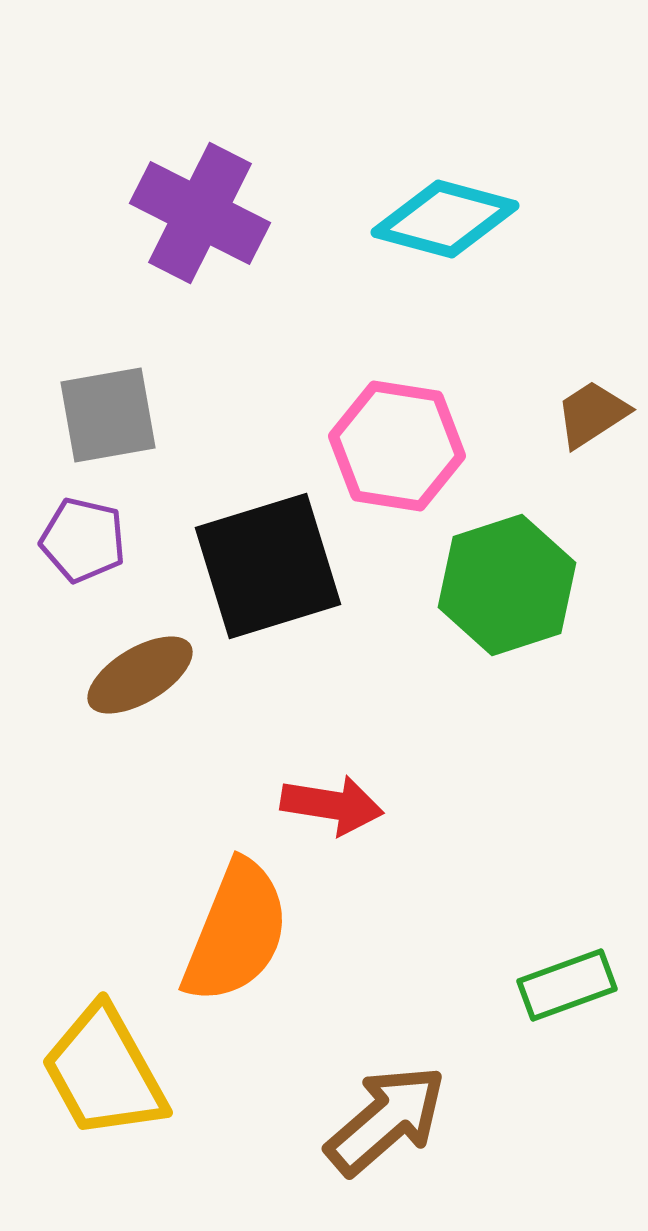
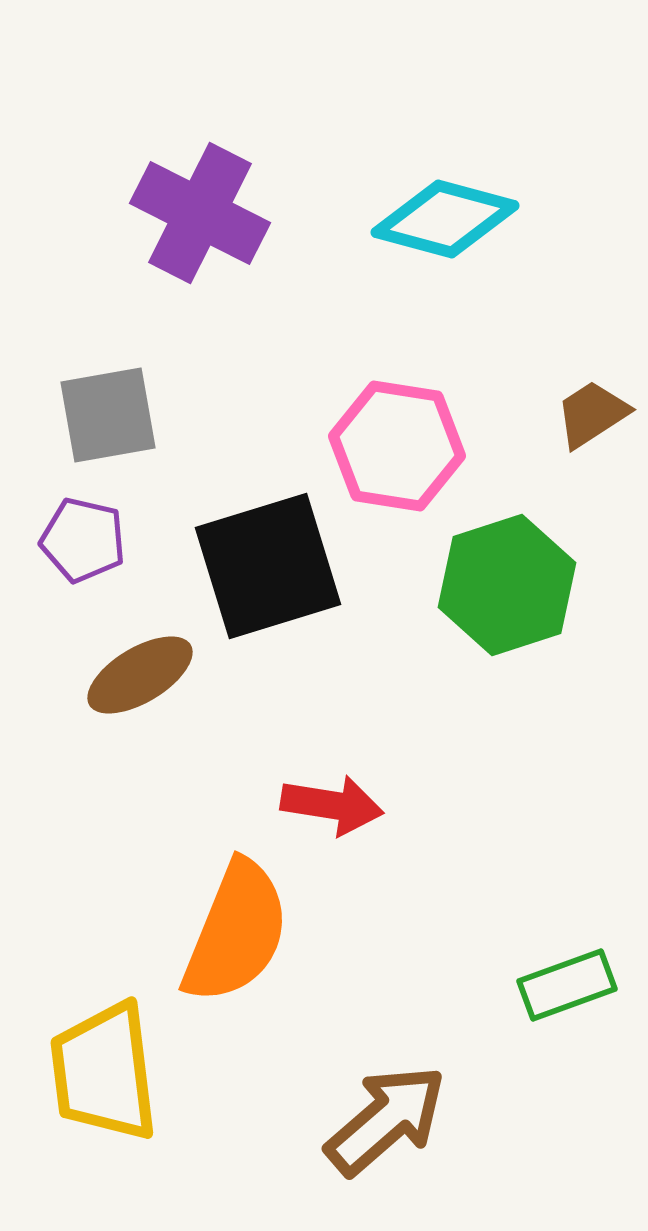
yellow trapezoid: rotated 22 degrees clockwise
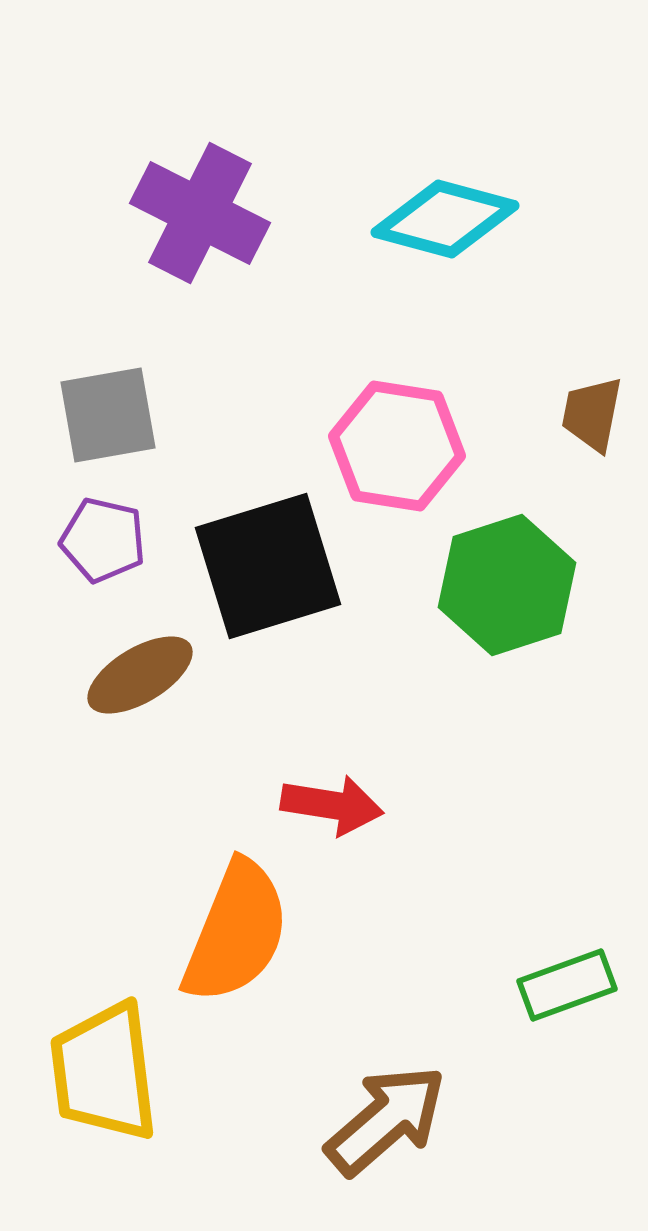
brown trapezoid: rotated 46 degrees counterclockwise
purple pentagon: moved 20 px right
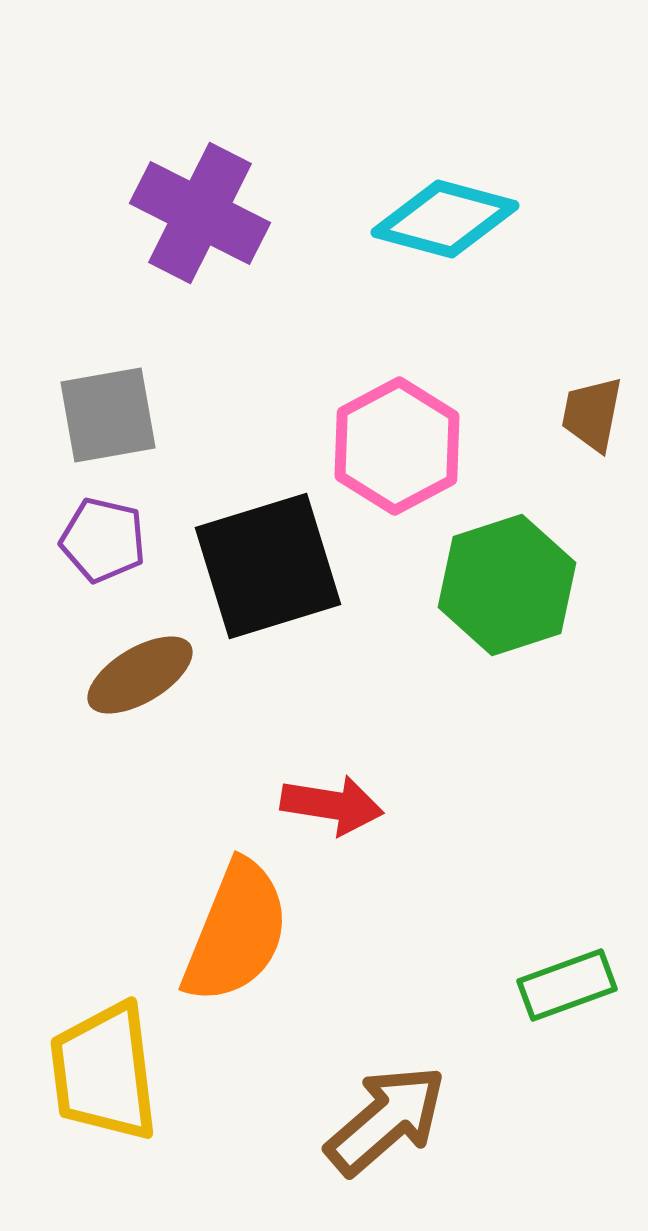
pink hexagon: rotated 23 degrees clockwise
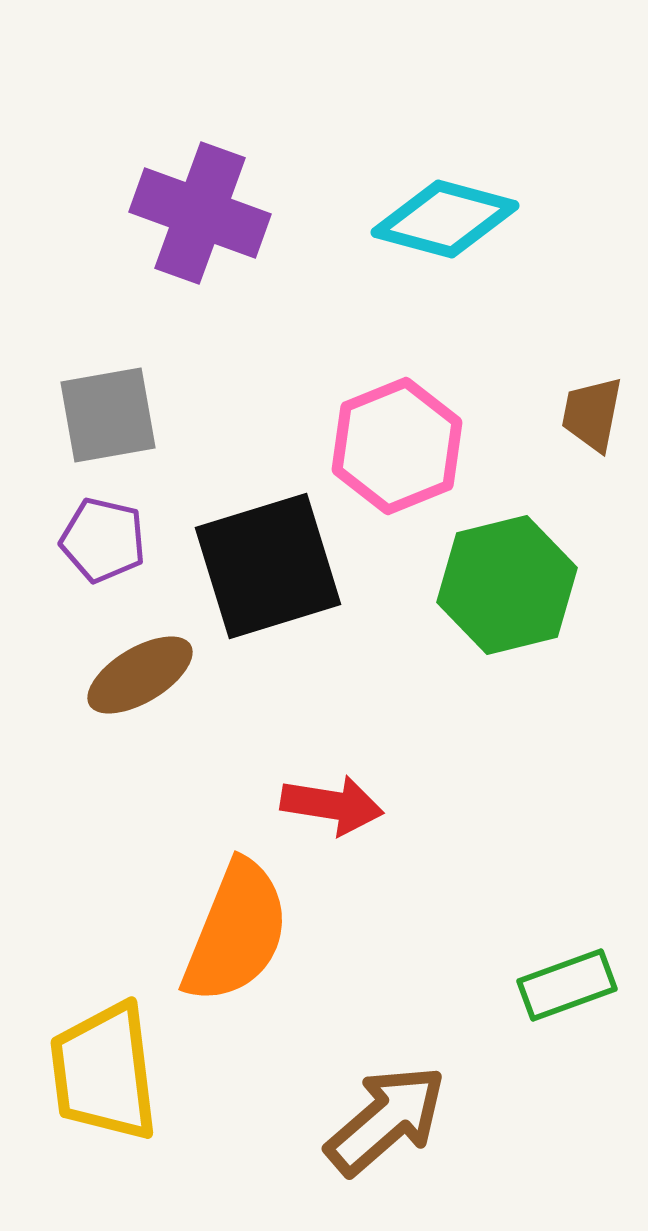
purple cross: rotated 7 degrees counterclockwise
pink hexagon: rotated 6 degrees clockwise
green hexagon: rotated 4 degrees clockwise
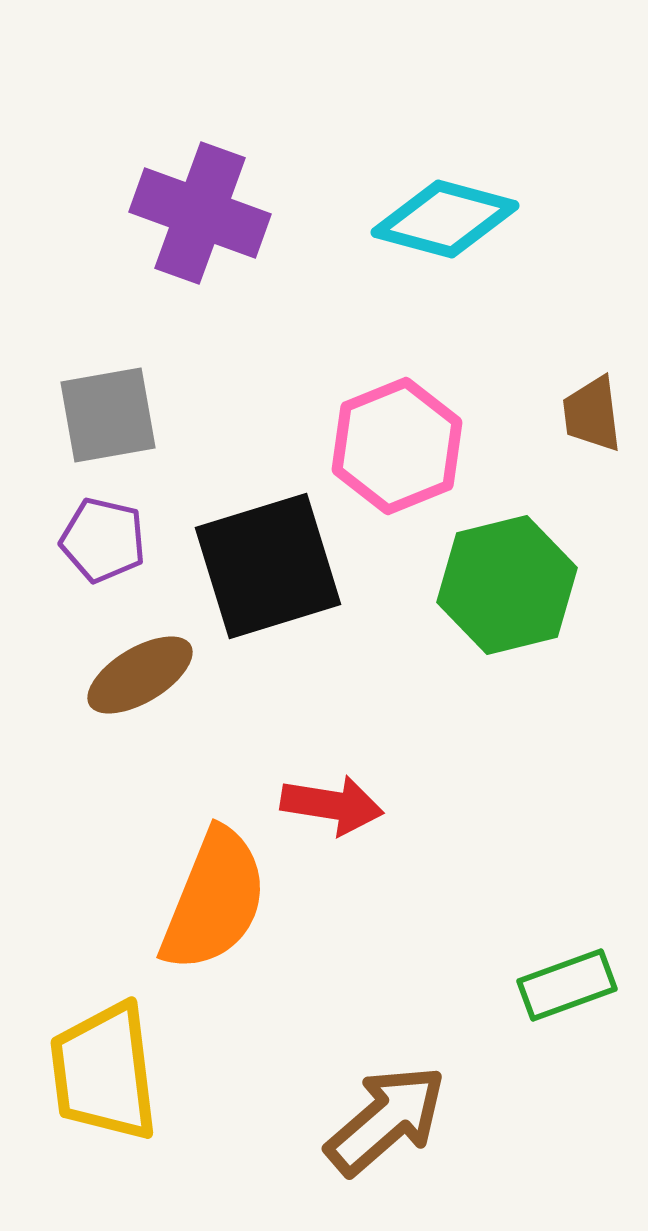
brown trapezoid: rotated 18 degrees counterclockwise
orange semicircle: moved 22 px left, 32 px up
